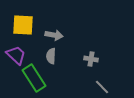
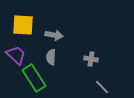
gray semicircle: moved 1 px down
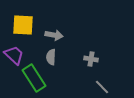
purple trapezoid: moved 2 px left
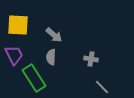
yellow square: moved 5 px left
gray arrow: rotated 30 degrees clockwise
purple trapezoid: rotated 20 degrees clockwise
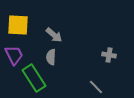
gray cross: moved 18 px right, 4 px up
gray line: moved 6 px left
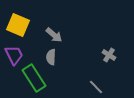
yellow square: rotated 20 degrees clockwise
gray cross: rotated 24 degrees clockwise
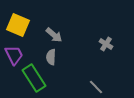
gray cross: moved 3 px left, 11 px up
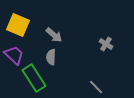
purple trapezoid: rotated 20 degrees counterclockwise
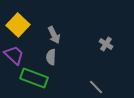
yellow square: rotated 20 degrees clockwise
gray arrow: rotated 24 degrees clockwise
green rectangle: rotated 36 degrees counterclockwise
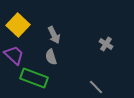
gray semicircle: rotated 21 degrees counterclockwise
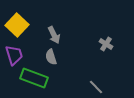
yellow square: moved 1 px left
purple trapezoid: rotated 30 degrees clockwise
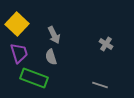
yellow square: moved 1 px up
purple trapezoid: moved 5 px right, 2 px up
gray line: moved 4 px right, 2 px up; rotated 28 degrees counterclockwise
